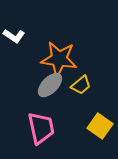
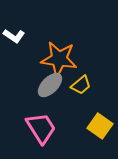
pink trapezoid: rotated 20 degrees counterclockwise
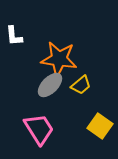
white L-shape: rotated 50 degrees clockwise
pink trapezoid: moved 2 px left, 1 px down
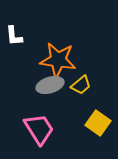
orange star: moved 1 px left, 1 px down
gray ellipse: rotated 28 degrees clockwise
yellow square: moved 2 px left, 3 px up
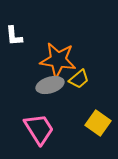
yellow trapezoid: moved 2 px left, 6 px up
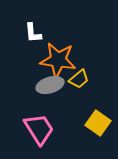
white L-shape: moved 19 px right, 3 px up
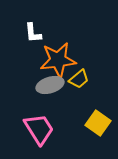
orange star: rotated 15 degrees counterclockwise
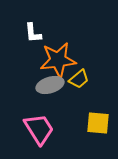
yellow square: rotated 30 degrees counterclockwise
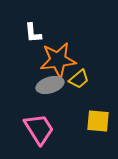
yellow square: moved 2 px up
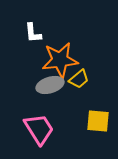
orange star: moved 2 px right
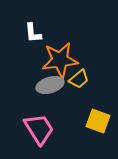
yellow square: rotated 15 degrees clockwise
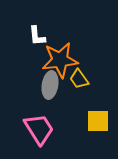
white L-shape: moved 4 px right, 3 px down
yellow trapezoid: rotated 95 degrees clockwise
gray ellipse: rotated 64 degrees counterclockwise
yellow square: rotated 20 degrees counterclockwise
